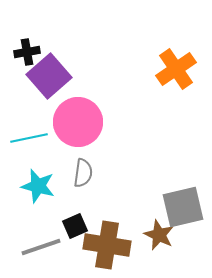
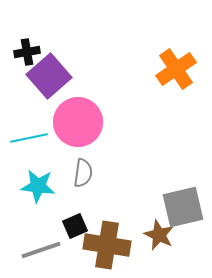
cyan star: rotated 8 degrees counterclockwise
gray line: moved 3 px down
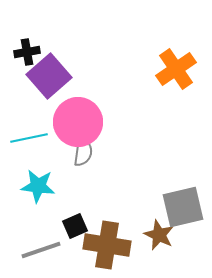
gray semicircle: moved 21 px up
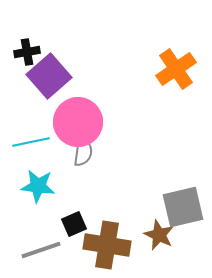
cyan line: moved 2 px right, 4 px down
black square: moved 1 px left, 2 px up
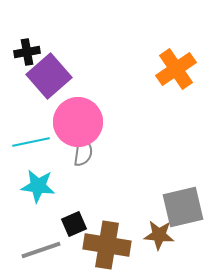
brown star: rotated 20 degrees counterclockwise
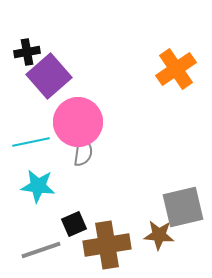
brown cross: rotated 18 degrees counterclockwise
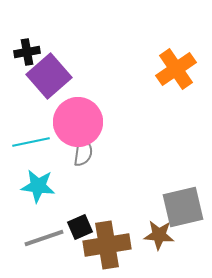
black square: moved 6 px right, 3 px down
gray line: moved 3 px right, 12 px up
